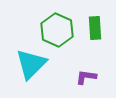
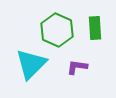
purple L-shape: moved 9 px left, 10 px up
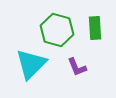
green hexagon: rotated 8 degrees counterclockwise
purple L-shape: rotated 120 degrees counterclockwise
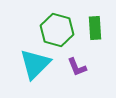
cyan triangle: moved 4 px right
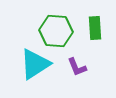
green hexagon: moved 1 px left, 1 px down; rotated 12 degrees counterclockwise
cyan triangle: rotated 12 degrees clockwise
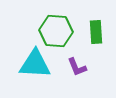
green rectangle: moved 1 px right, 4 px down
cyan triangle: rotated 36 degrees clockwise
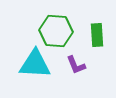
green rectangle: moved 1 px right, 3 px down
purple L-shape: moved 1 px left, 2 px up
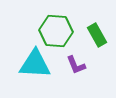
green rectangle: rotated 25 degrees counterclockwise
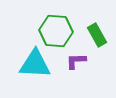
purple L-shape: moved 4 px up; rotated 110 degrees clockwise
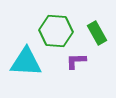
green rectangle: moved 2 px up
cyan triangle: moved 9 px left, 2 px up
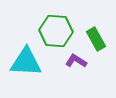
green rectangle: moved 1 px left, 6 px down
purple L-shape: rotated 35 degrees clockwise
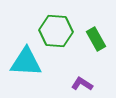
purple L-shape: moved 6 px right, 23 px down
